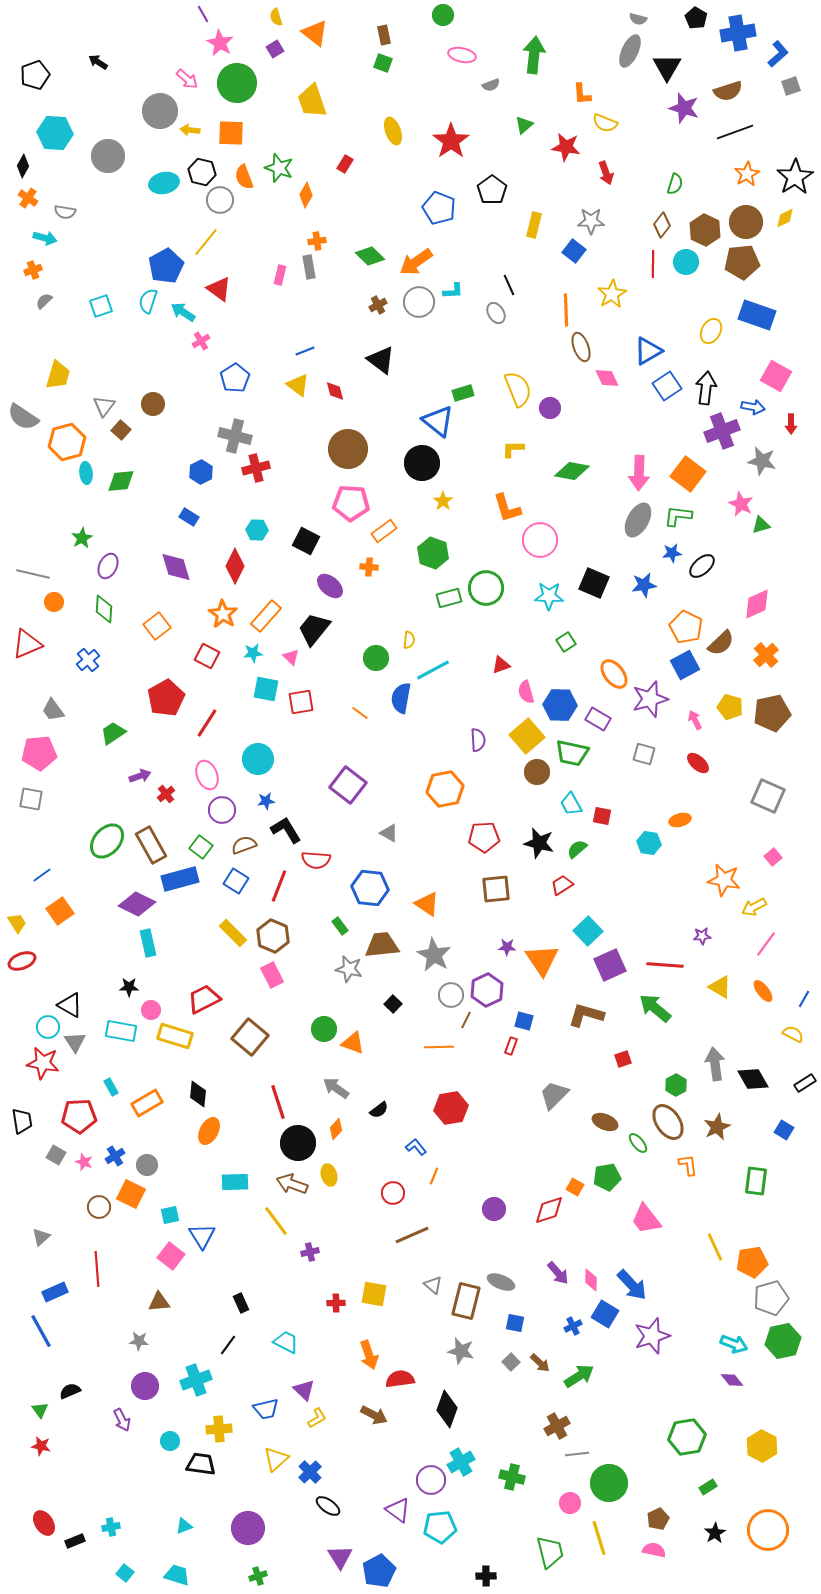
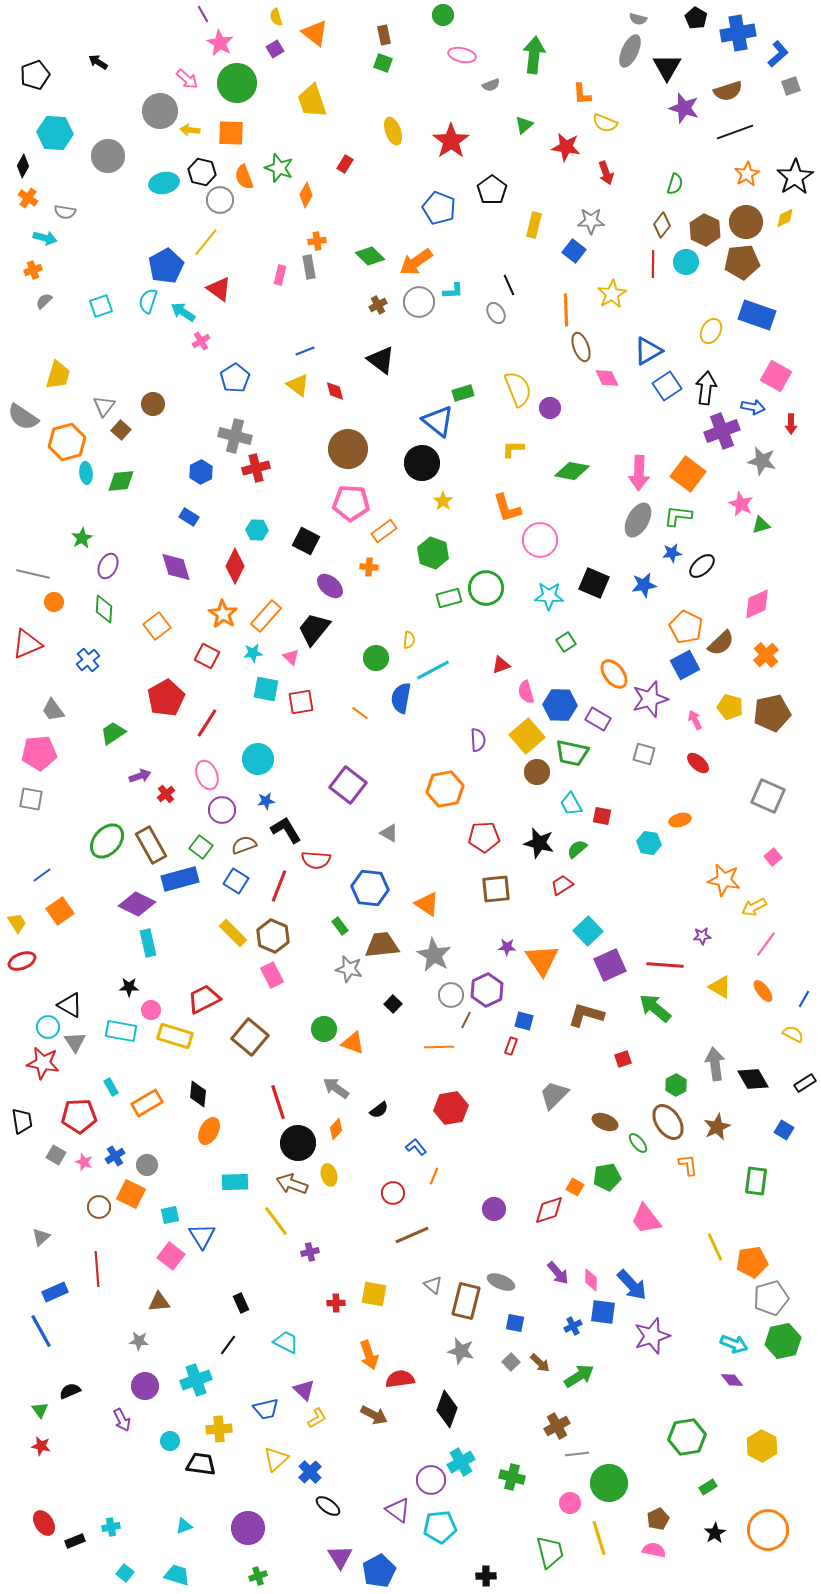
blue square at (605, 1314): moved 2 px left, 2 px up; rotated 24 degrees counterclockwise
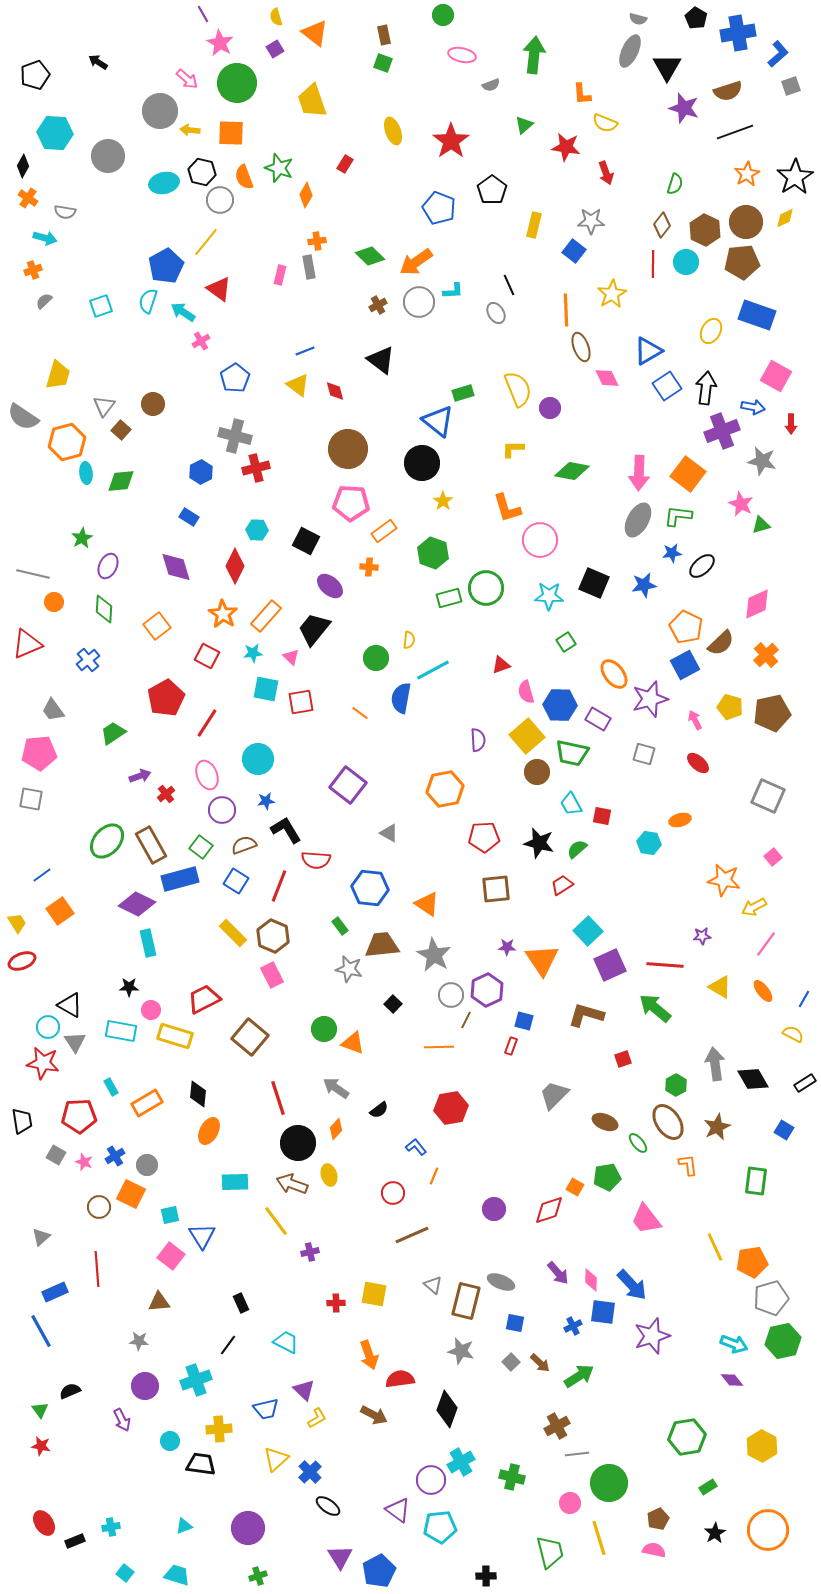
red line at (278, 1102): moved 4 px up
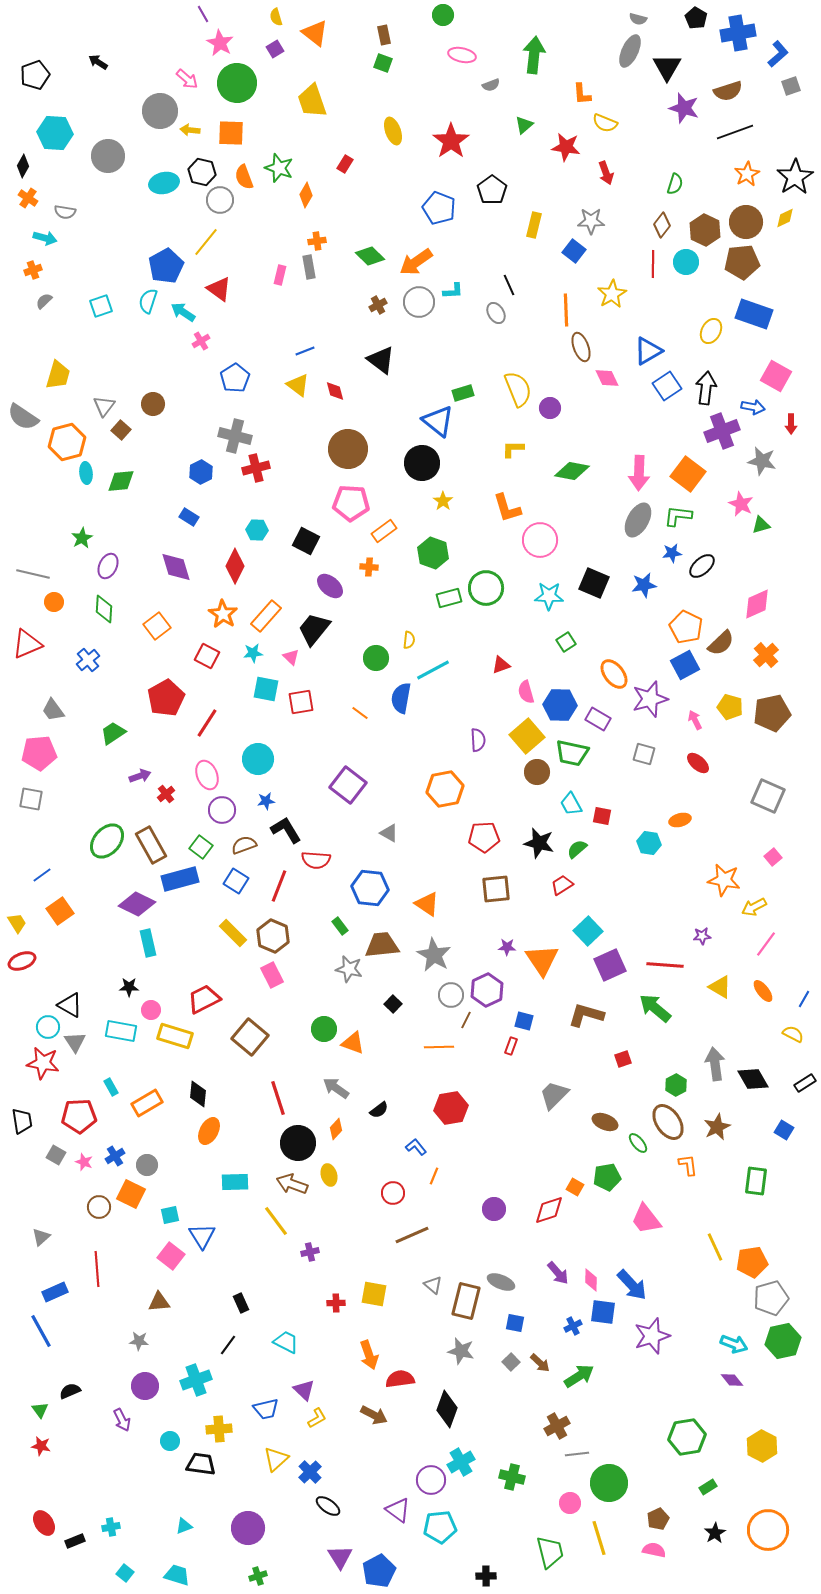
blue rectangle at (757, 315): moved 3 px left, 1 px up
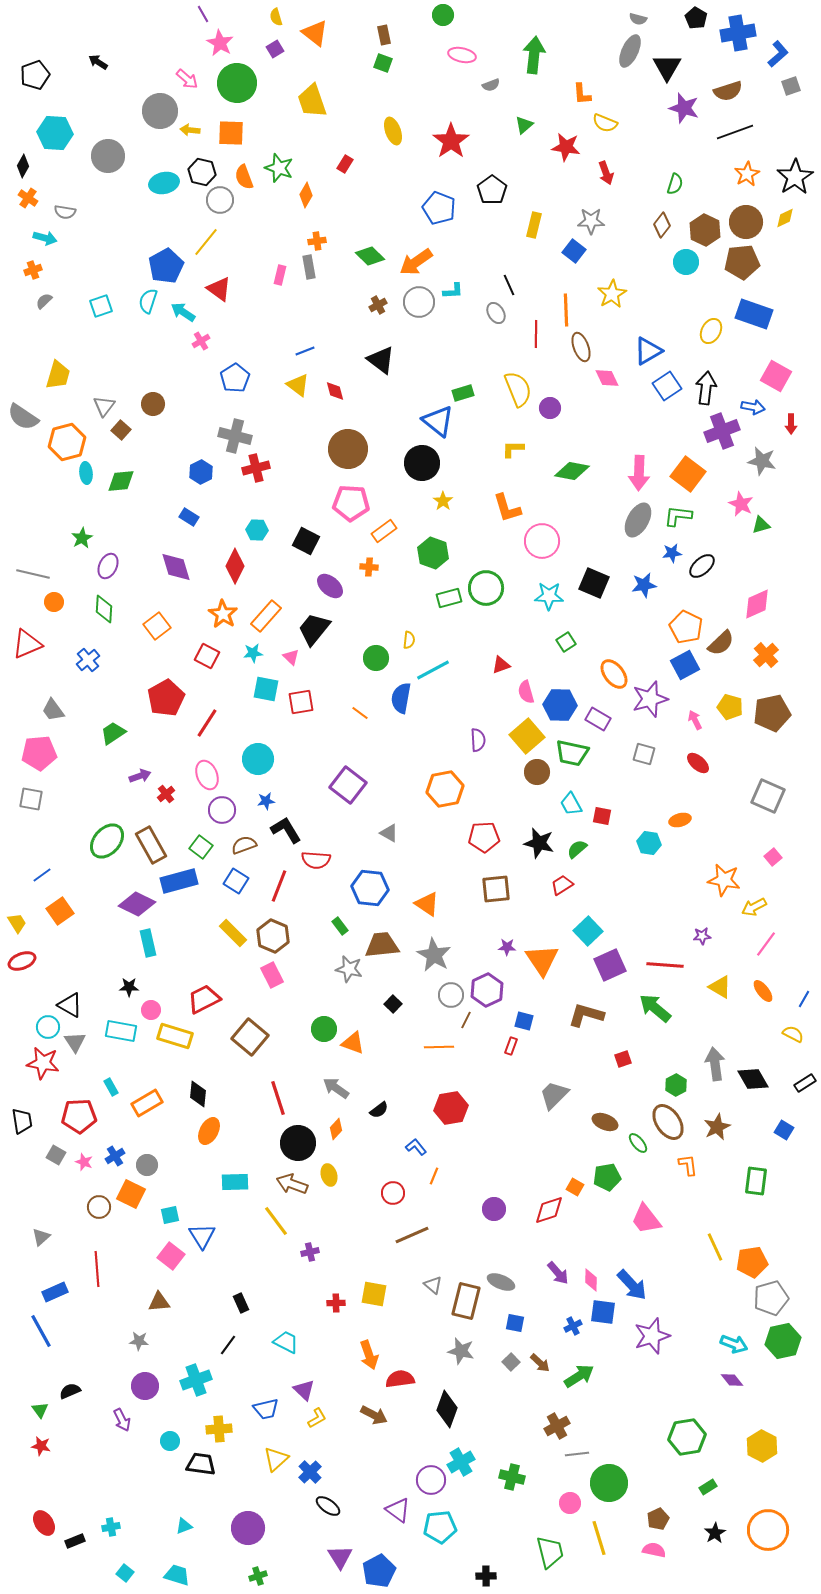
red line at (653, 264): moved 117 px left, 70 px down
pink circle at (540, 540): moved 2 px right, 1 px down
blue rectangle at (180, 879): moved 1 px left, 2 px down
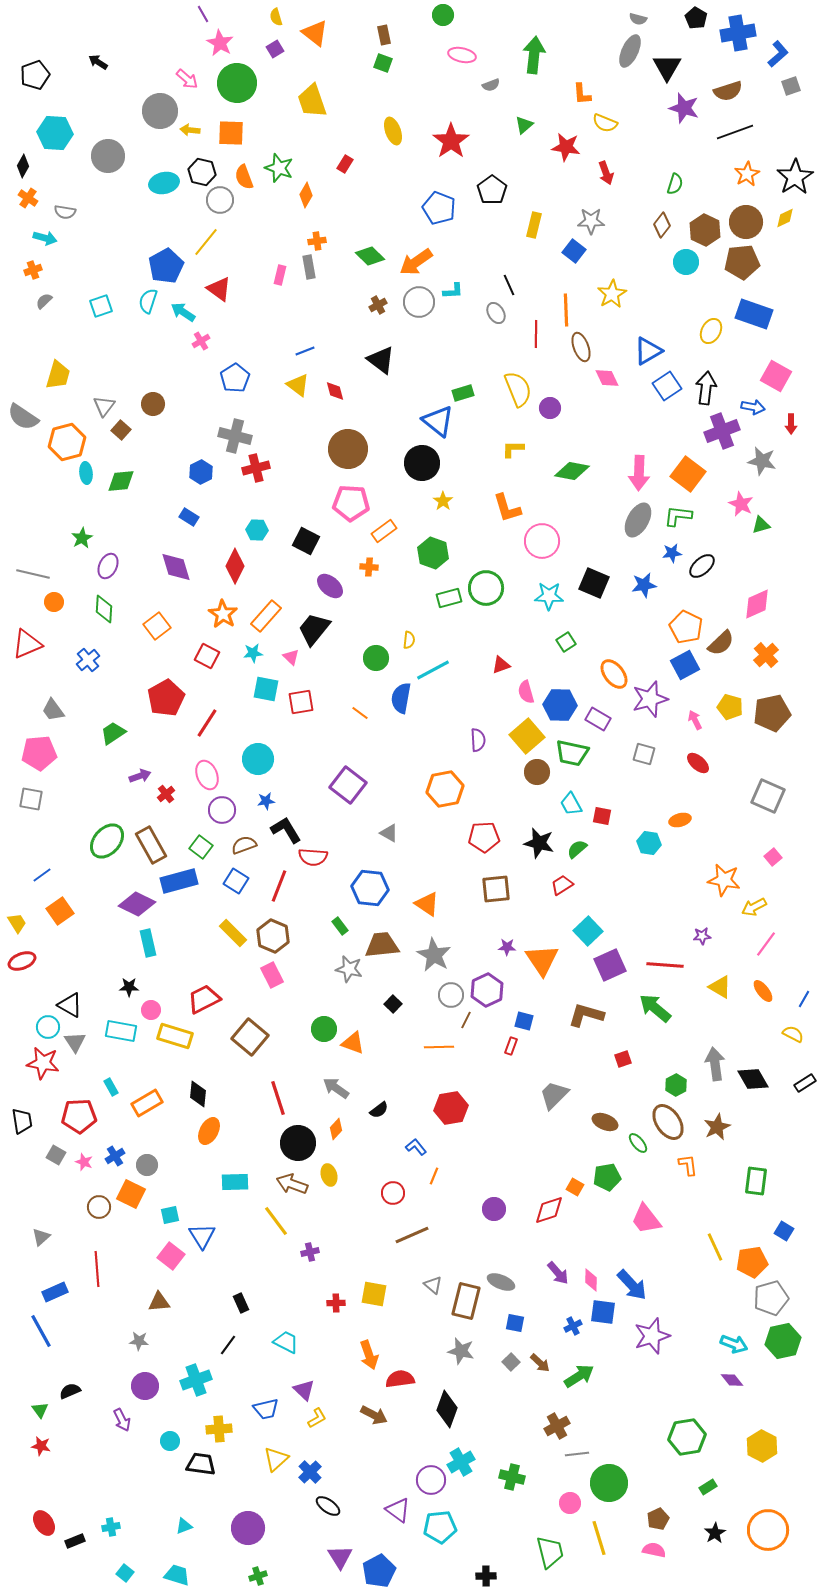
red semicircle at (316, 860): moved 3 px left, 3 px up
blue square at (784, 1130): moved 101 px down
